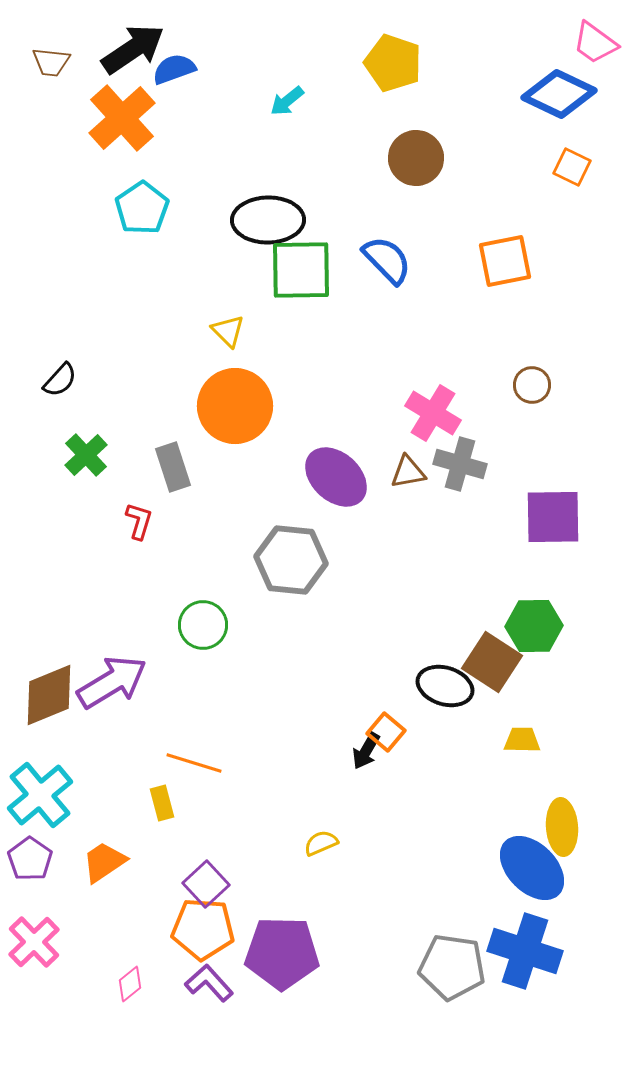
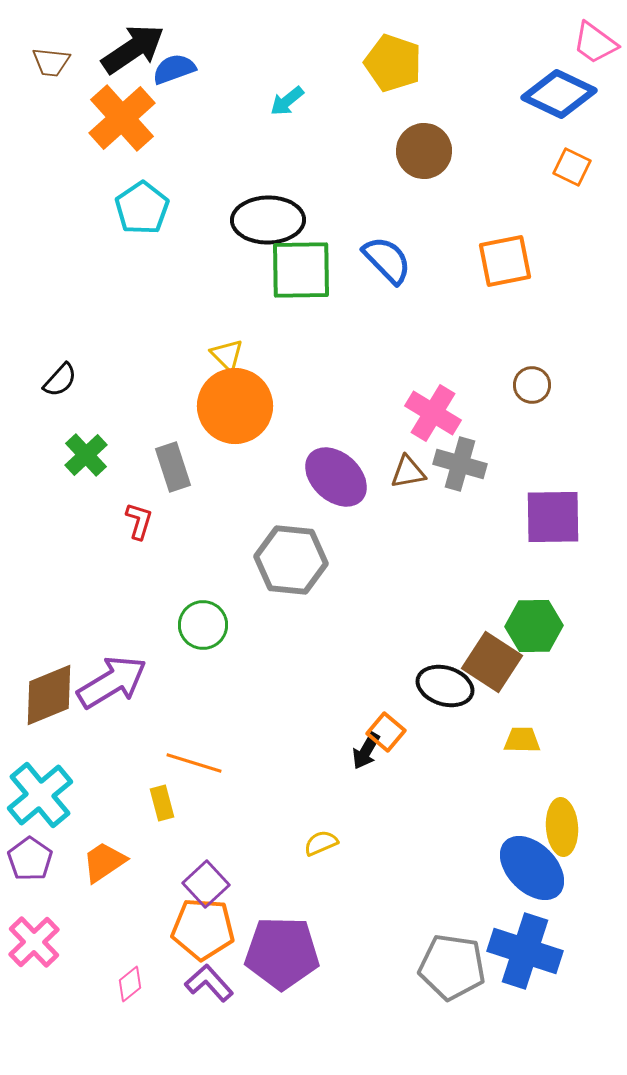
brown circle at (416, 158): moved 8 px right, 7 px up
yellow triangle at (228, 331): moved 1 px left, 24 px down
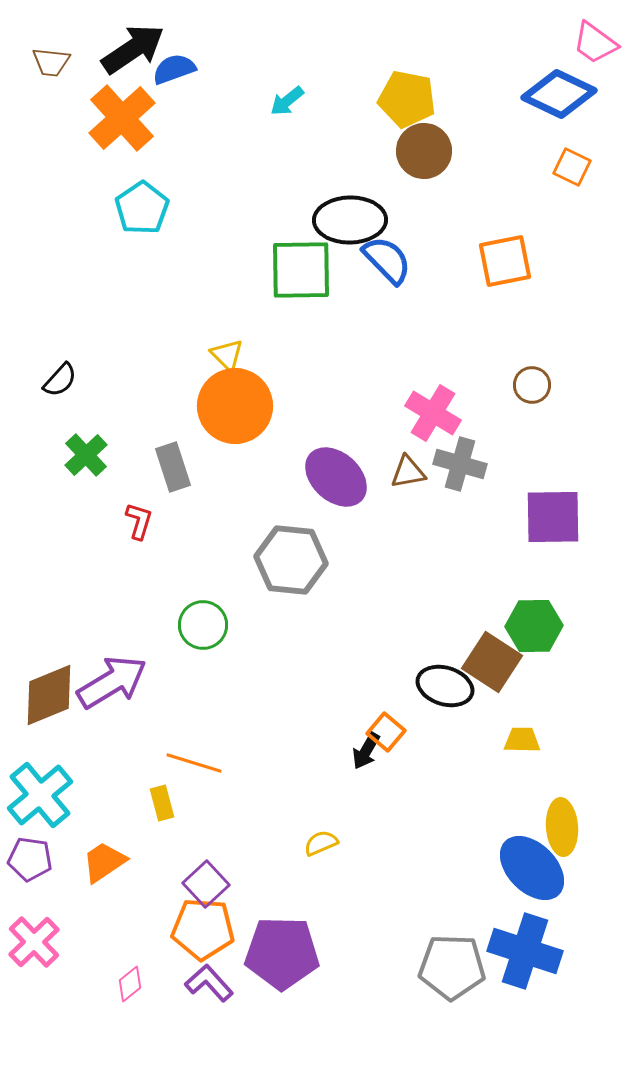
yellow pentagon at (393, 63): moved 14 px right, 36 px down; rotated 8 degrees counterclockwise
black ellipse at (268, 220): moved 82 px right
purple pentagon at (30, 859): rotated 27 degrees counterclockwise
gray pentagon at (452, 967): rotated 6 degrees counterclockwise
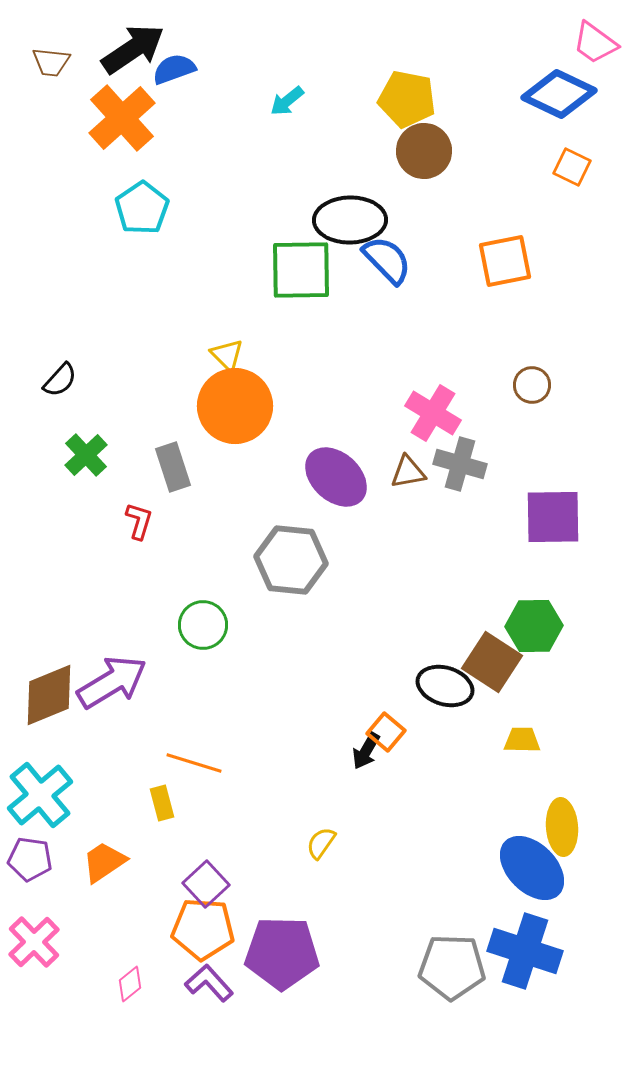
yellow semicircle at (321, 843): rotated 32 degrees counterclockwise
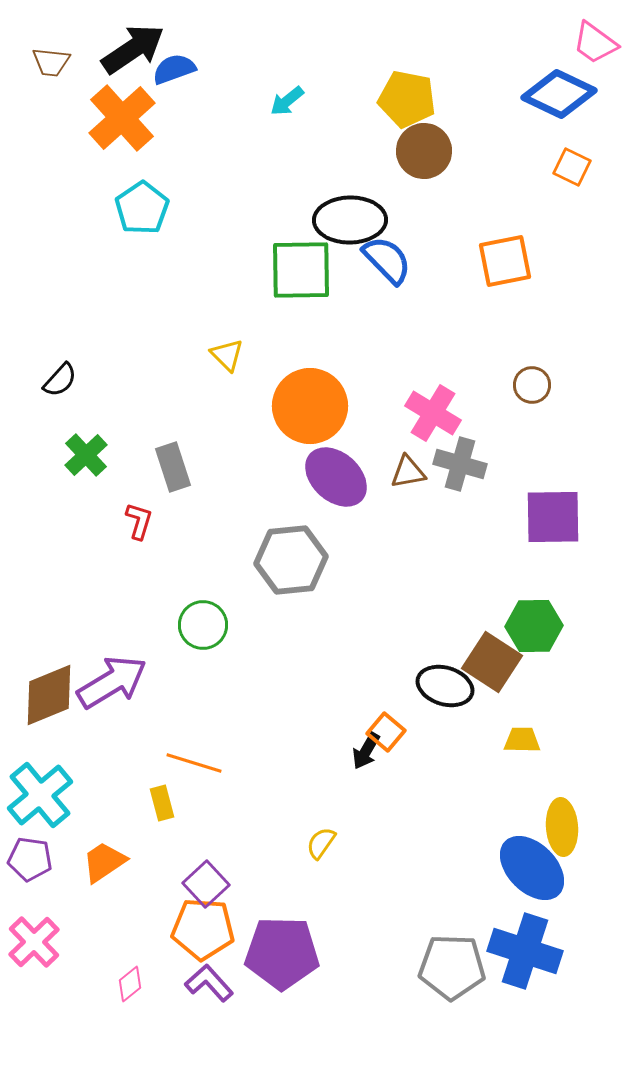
orange circle at (235, 406): moved 75 px right
gray hexagon at (291, 560): rotated 12 degrees counterclockwise
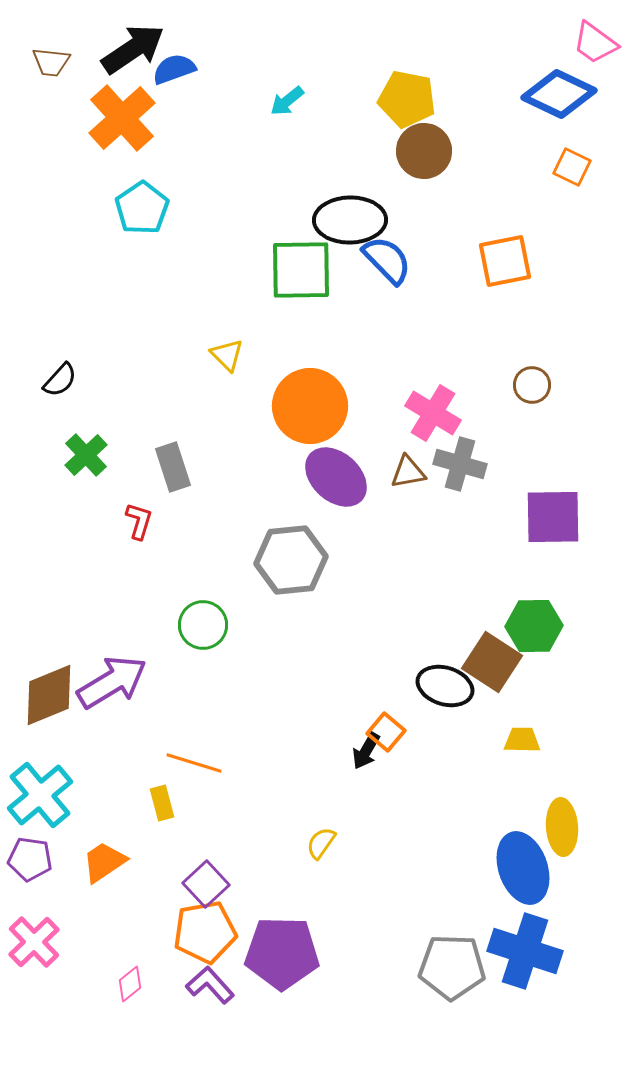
blue ellipse at (532, 868): moved 9 px left; rotated 26 degrees clockwise
orange pentagon at (203, 929): moved 2 px right, 3 px down; rotated 14 degrees counterclockwise
purple L-shape at (209, 983): moved 1 px right, 2 px down
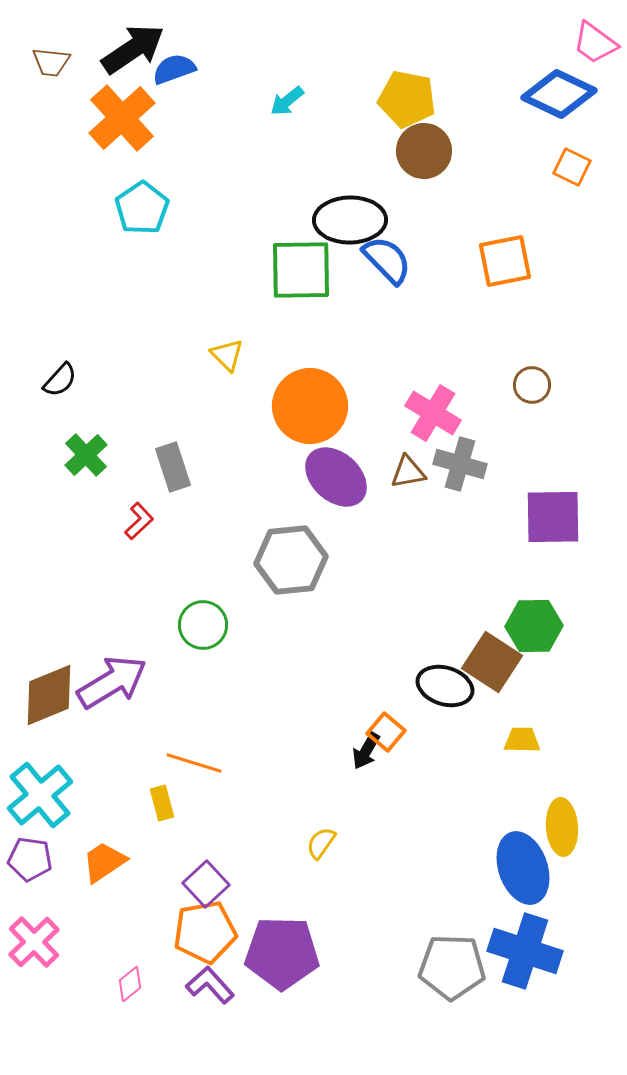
red L-shape at (139, 521): rotated 30 degrees clockwise
